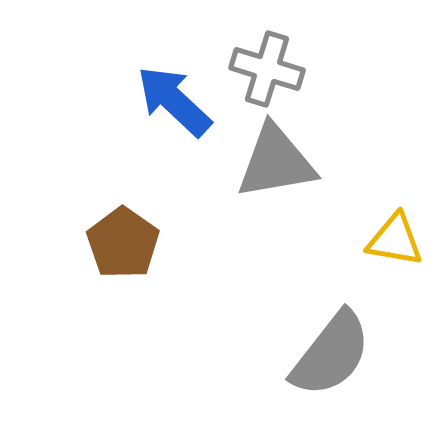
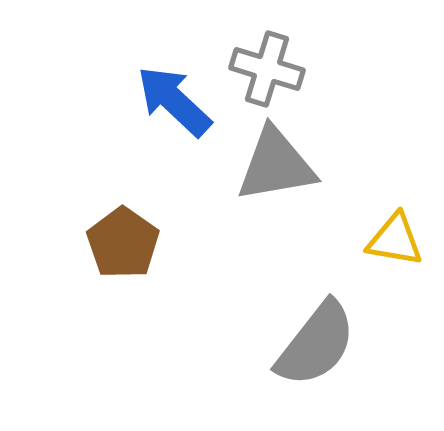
gray triangle: moved 3 px down
gray semicircle: moved 15 px left, 10 px up
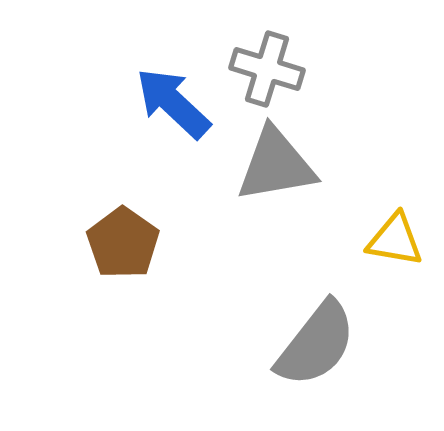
blue arrow: moved 1 px left, 2 px down
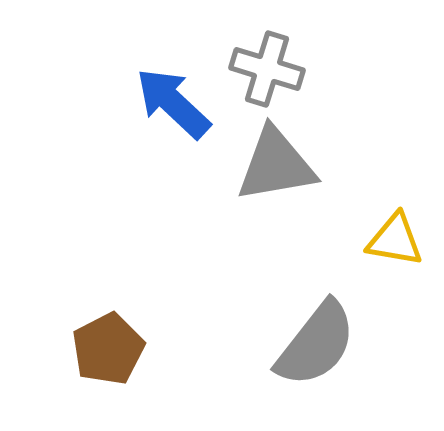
brown pentagon: moved 15 px left, 106 px down; rotated 10 degrees clockwise
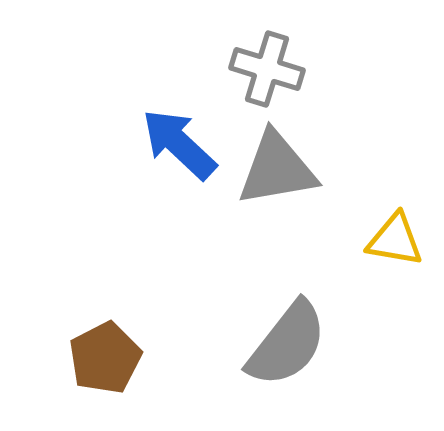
blue arrow: moved 6 px right, 41 px down
gray triangle: moved 1 px right, 4 px down
gray semicircle: moved 29 px left
brown pentagon: moved 3 px left, 9 px down
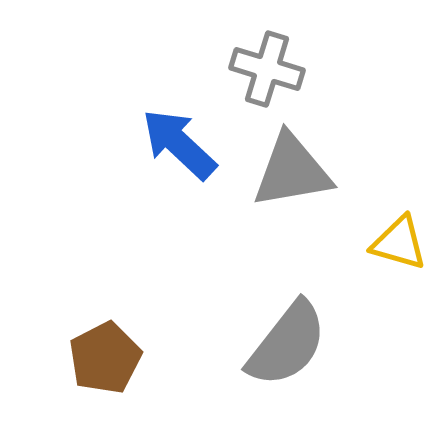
gray triangle: moved 15 px right, 2 px down
yellow triangle: moved 4 px right, 3 px down; rotated 6 degrees clockwise
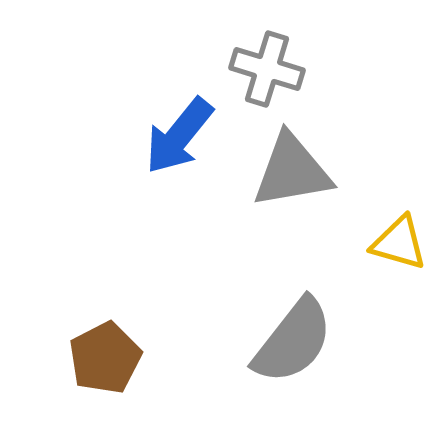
blue arrow: moved 8 px up; rotated 94 degrees counterclockwise
gray semicircle: moved 6 px right, 3 px up
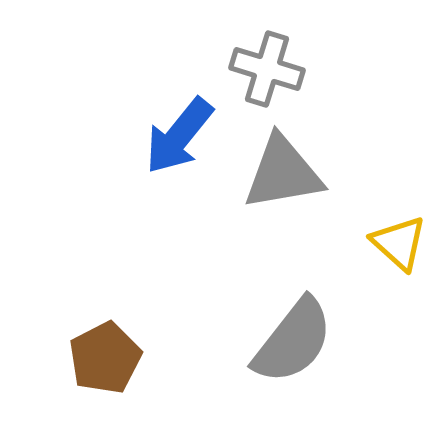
gray triangle: moved 9 px left, 2 px down
yellow triangle: rotated 26 degrees clockwise
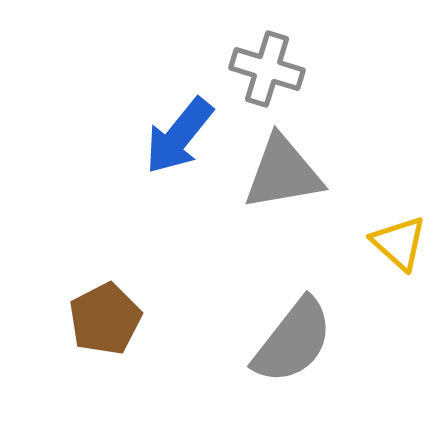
brown pentagon: moved 39 px up
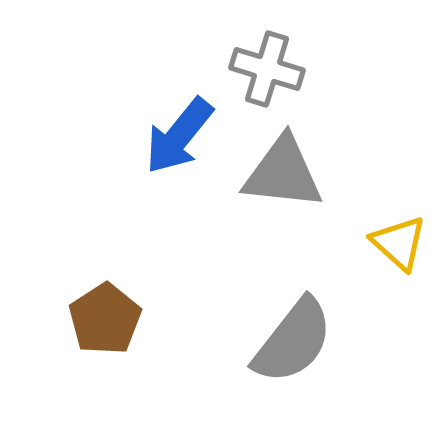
gray triangle: rotated 16 degrees clockwise
brown pentagon: rotated 6 degrees counterclockwise
